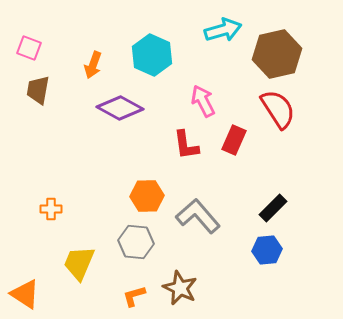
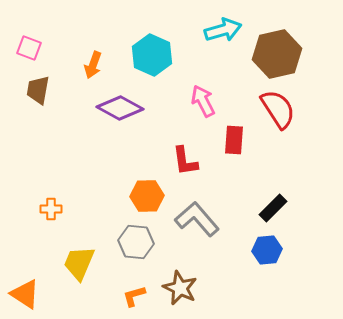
red rectangle: rotated 20 degrees counterclockwise
red L-shape: moved 1 px left, 16 px down
gray L-shape: moved 1 px left, 3 px down
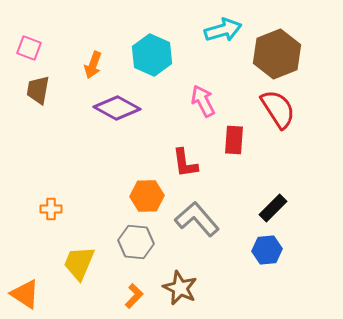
brown hexagon: rotated 9 degrees counterclockwise
purple diamond: moved 3 px left
red L-shape: moved 2 px down
orange L-shape: rotated 150 degrees clockwise
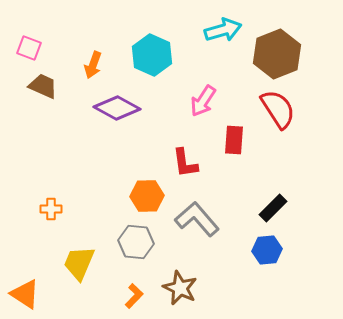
brown trapezoid: moved 5 px right, 4 px up; rotated 104 degrees clockwise
pink arrow: rotated 120 degrees counterclockwise
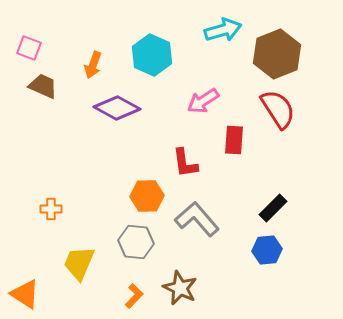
pink arrow: rotated 24 degrees clockwise
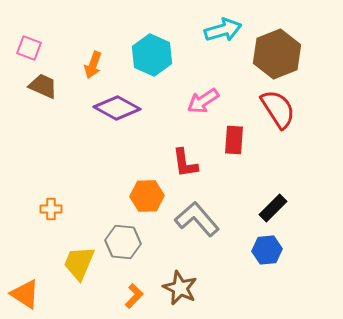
gray hexagon: moved 13 px left
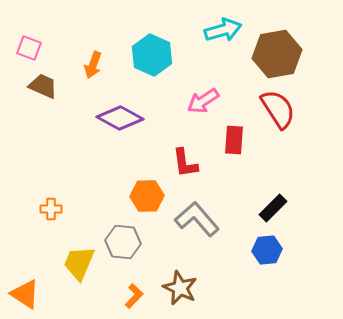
brown hexagon: rotated 12 degrees clockwise
purple diamond: moved 3 px right, 10 px down
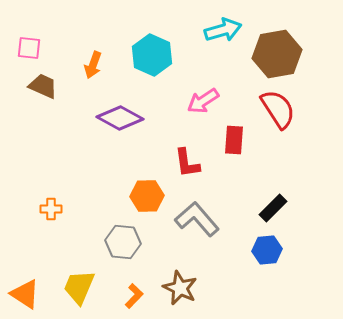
pink square: rotated 15 degrees counterclockwise
red L-shape: moved 2 px right
yellow trapezoid: moved 24 px down
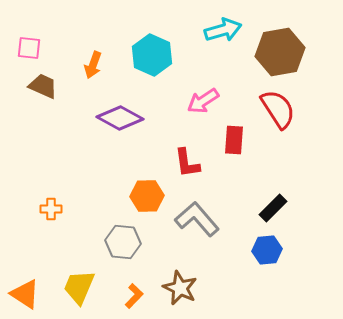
brown hexagon: moved 3 px right, 2 px up
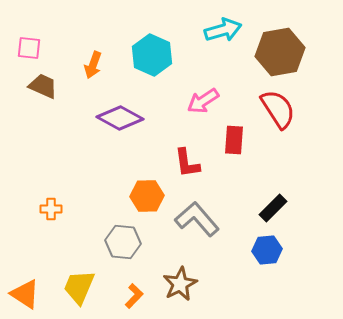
brown star: moved 4 px up; rotated 20 degrees clockwise
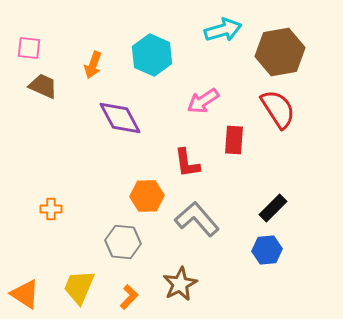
purple diamond: rotated 33 degrees clockwise
orange L-shape: moved 5 px left, 1 px down
